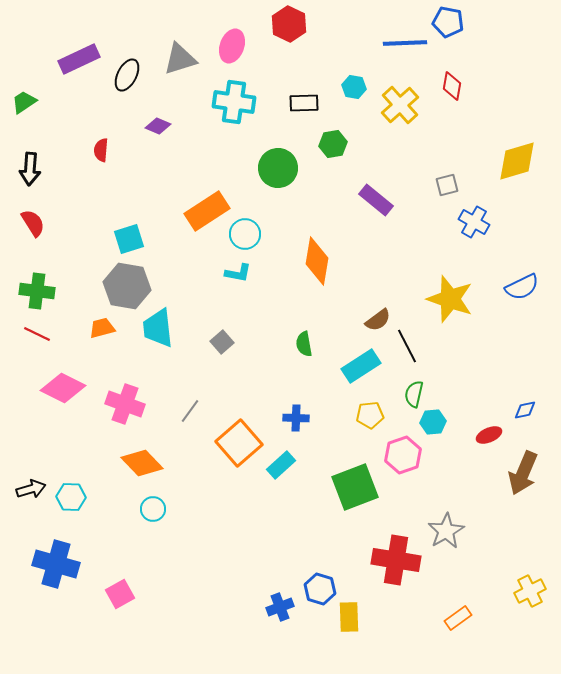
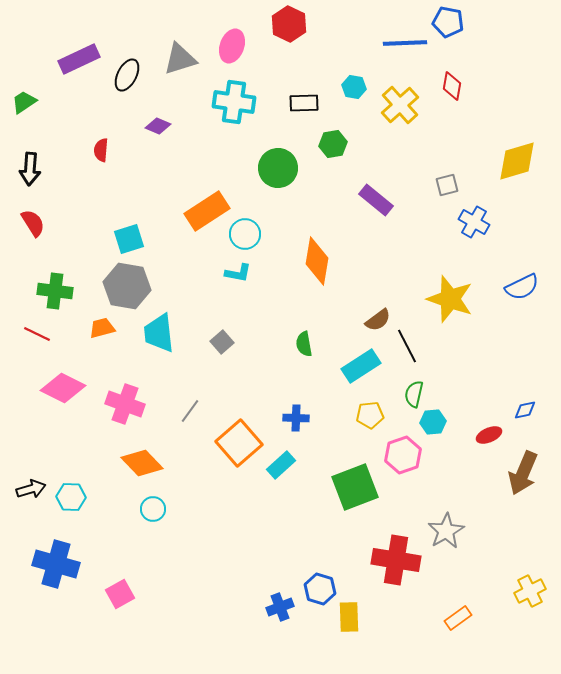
green cross at (37, 291): moved 18 px right
cyan trapezoid at (158, 328): moved 1 px right, 5 px down
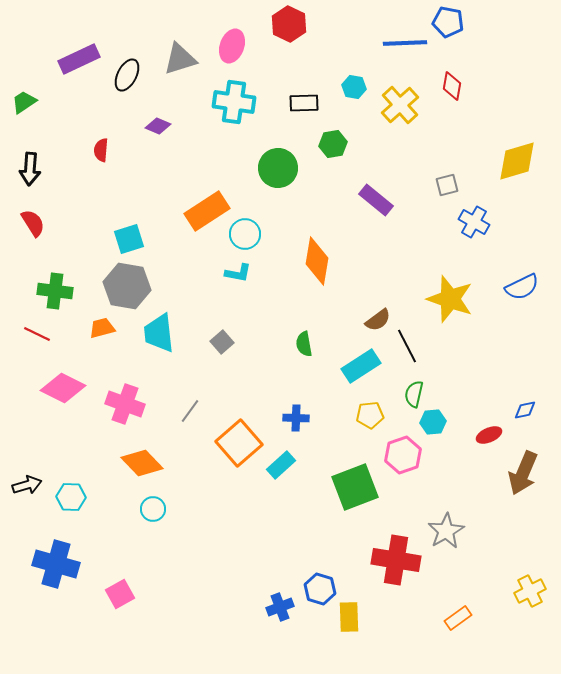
black arrow at (31, 489): moved 4 px left, 4 px up
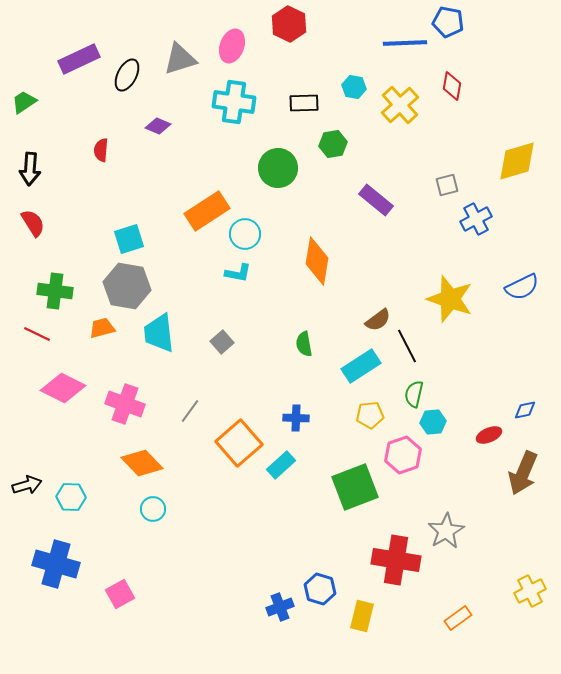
blue cross at (474, 222): moved 2 px right, 3 px up; rotated 32 degrees clockwise
yellow rectangle at (349, 617): moved 13 px right, 1 px up; rotated 16 degrees clockwise
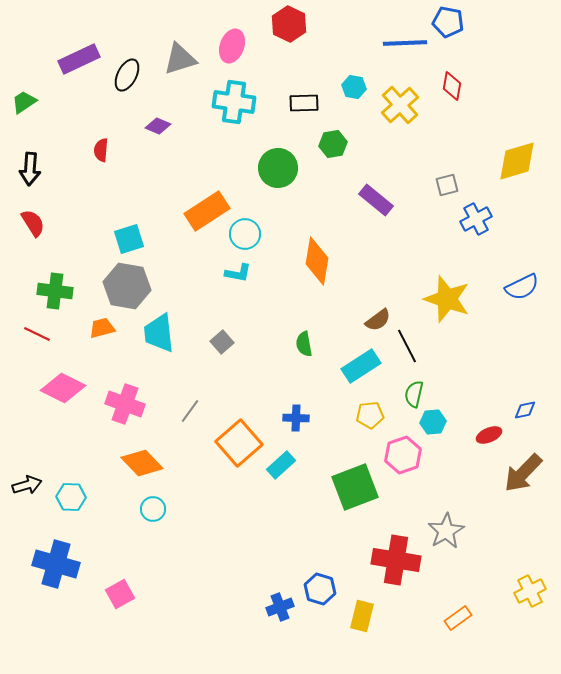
yellow star at (450, 299): moved 3 px left
brown arrow at (523, 473): rotated 21 degrees clockwise
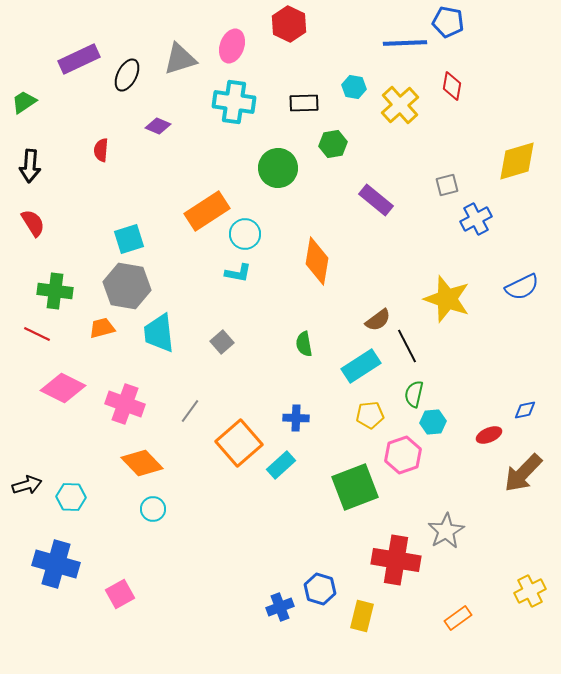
black arrow at (30, 169): moved 3 px up
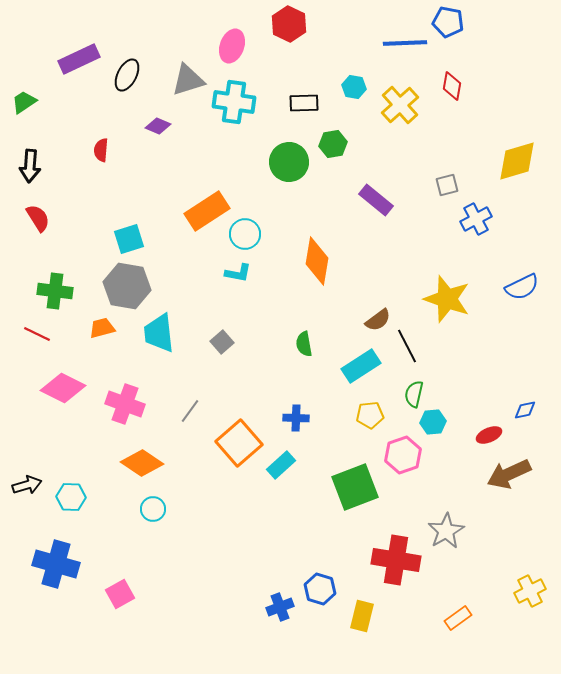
gray triangle at (180, 59): moved 8 px right, 21 px down
green circle at (278, 168): moved 11 px right, 6 px up
red semicircle at (33, 223): moved 5 px right, 5 px up
orange diamond at (142, 463): rotated 12 degrees counterclockwise
brown arrow at (523, 473): moved 14 px left, 1 px down; rotated 21 degrees clockwise
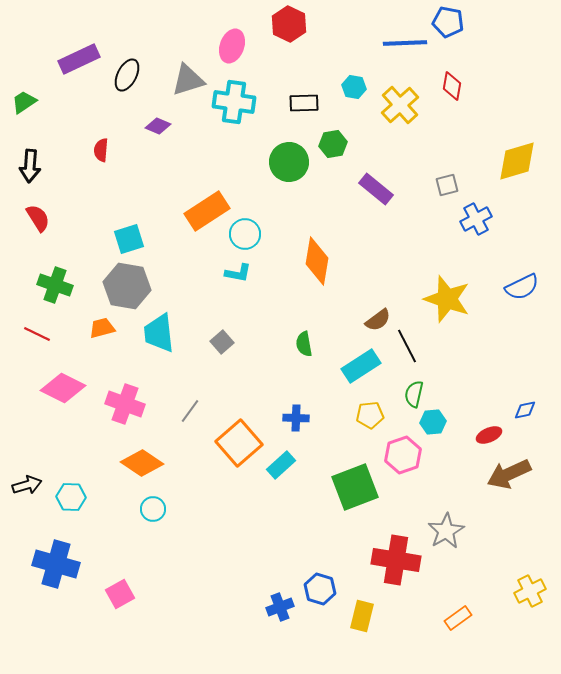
purple rectangle at (376, 200): moved 11 px up
green cross at (55, 291): moved 6 px up; rotated 12 degrees clockwise
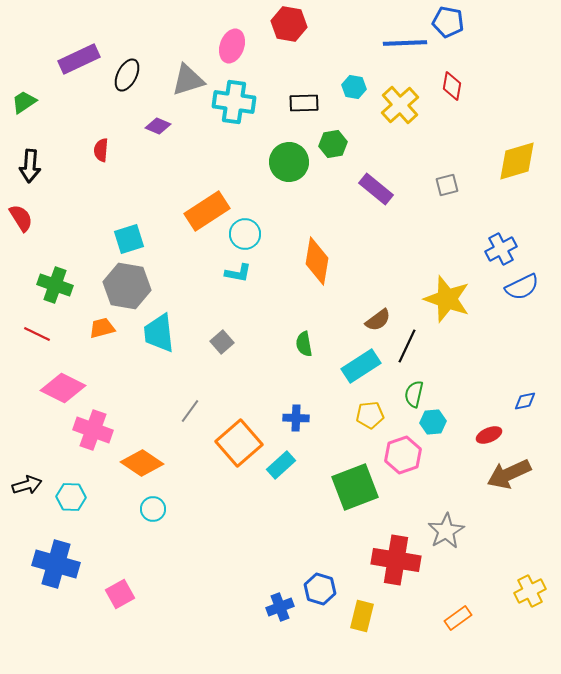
red hexagon at (289, 24): rotated 16 degrees counterclockwise
red semicircle at (38, 218): moved 17 px left
blue cross at (476, 219): moved 25 px right, 30 px down
black line at (407, 346): rotated 52 degrees clockwise
pink cross at (125, 404): moved 32 px left, 26 px down
blue diamond at (525, 410): moved 9 px up
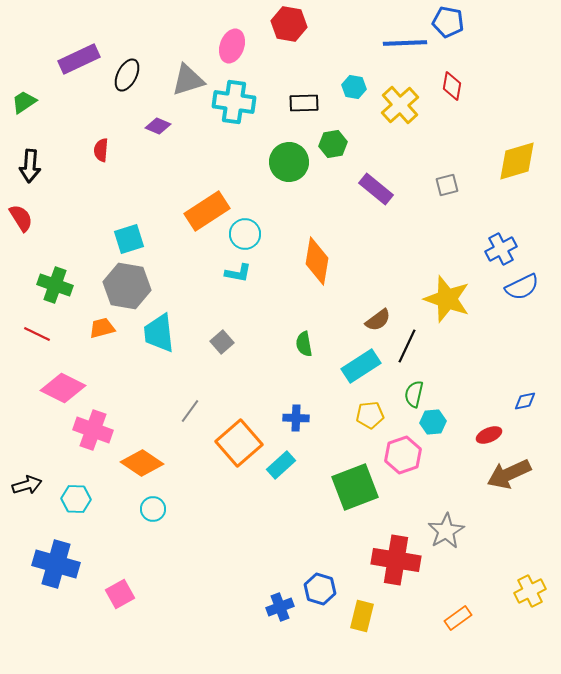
cyan hexagon at (71, 497): moved 5 px right, 2 px down
